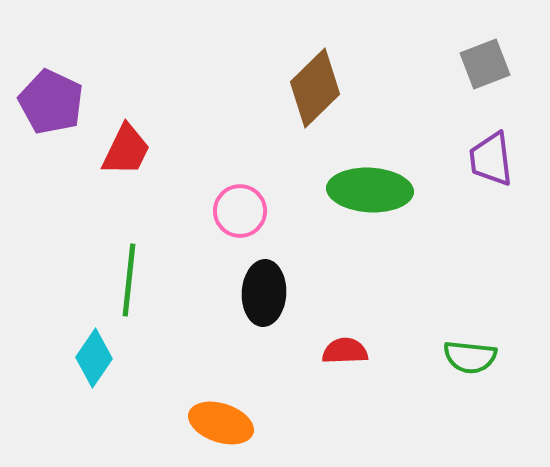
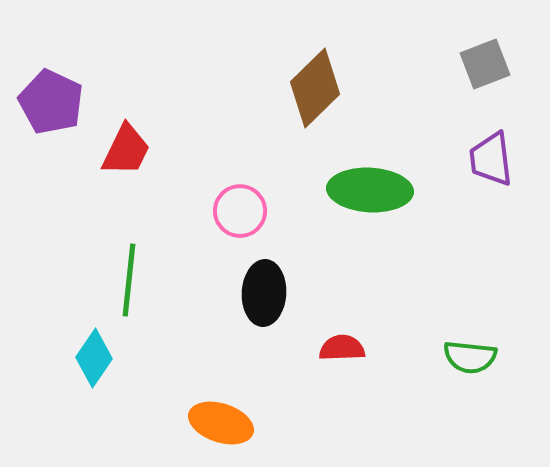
red semicircle: moved 3 px left, 3 px up
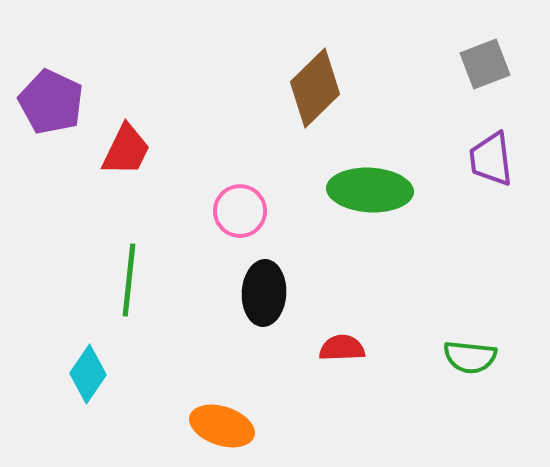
cyan diamond: moved 6 px left, 16 px down
orange ellipse: moved 1 px right, 3 px down
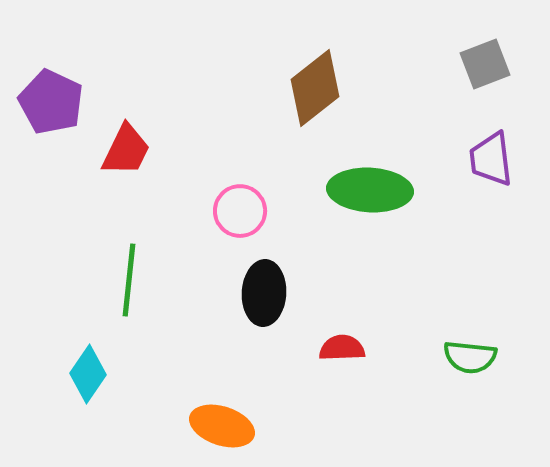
brown diamond: rotated 6 degrees clockwise
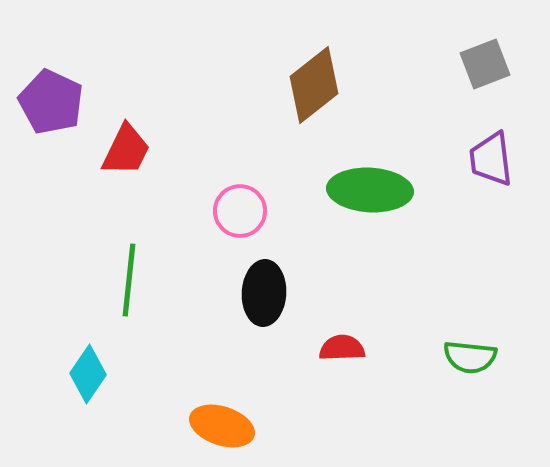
brown diamond: moved 1 px left, 3 px up
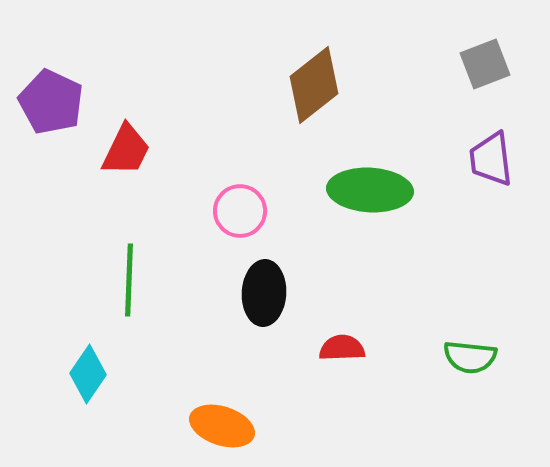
green line: rotated 4 degrees counterclockwise
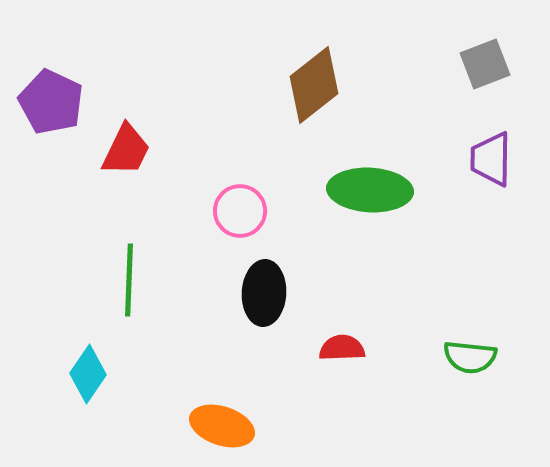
purple trapezoid: rotated 8 degrees clockwise
